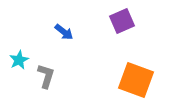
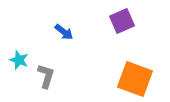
cyan star: rotated 24 degrees counterclockwise
orange square: moved 1 px left, 1 px up
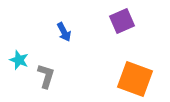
blue arrow: rotated 24 degrees clockwise
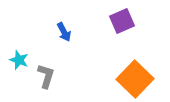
orange square: rotated 24 degrees clockwise
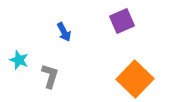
gray L-shape: moved 4 px right
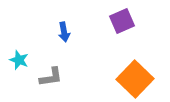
blue arrow: rotated 18 degrees clockwise
gray L-shape: moved 1 px right, 1 px down; rotated 65 degrees clockwise
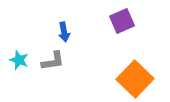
gray L-shape: moved 2 px right, 16 px up
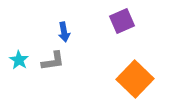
cyan star: rotated 12 degrees clockwise
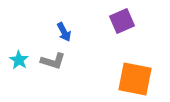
blue arrow: rotated 18 degrees counterclockwise
gray L-shape: rotated 25 degrees clockwise
orange square: rotated 33 degrees counterclockwise
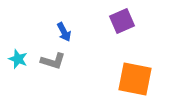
cyan star: moved 1 px left, 1 px up; rotated 12 degrees counterclockwise
